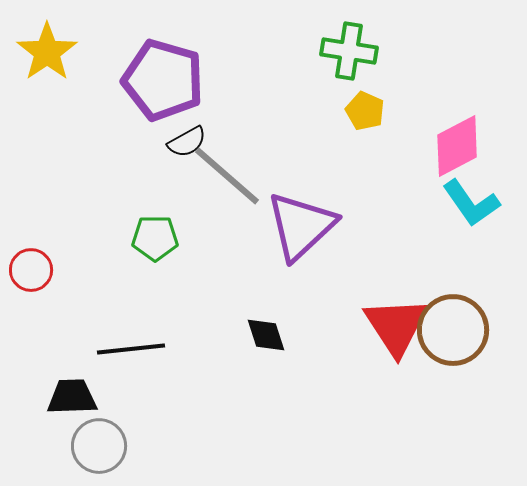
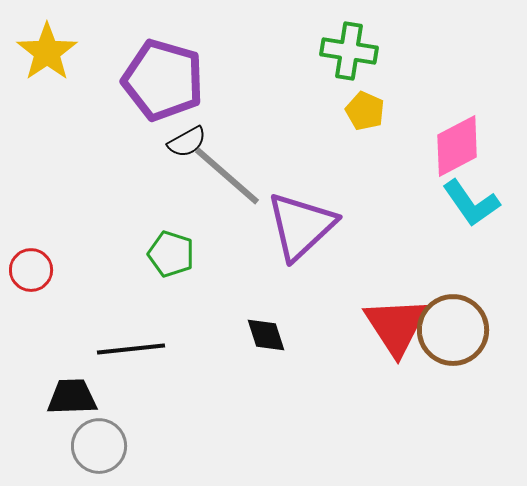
green pentagon: moved 16 px right, 16 px down; rotated 18 degrees clockwise
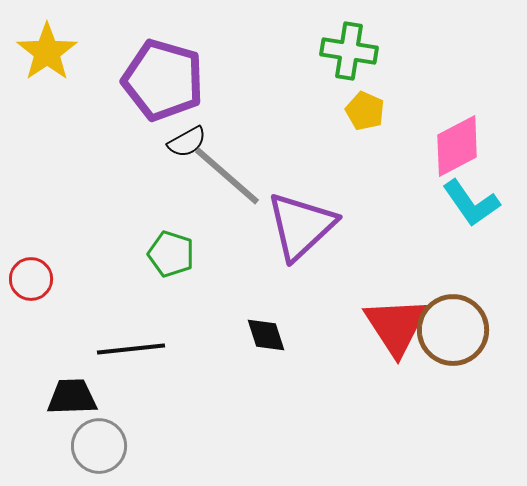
red circle: moved 9 px down
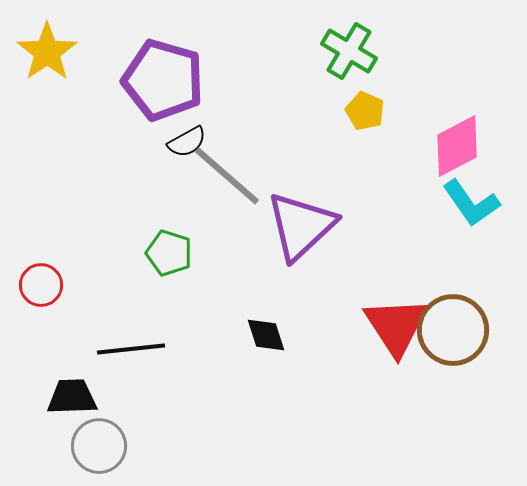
green cross: rotated 22 degrees clockwise
green pentagon: moved 2 px left, 1 px up
red circle: moved 10 px right, 6 px down
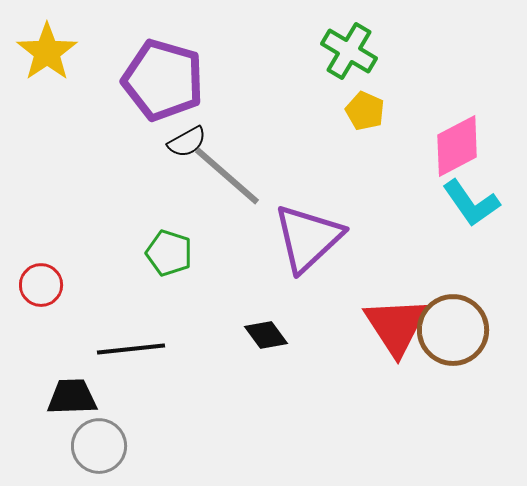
purple triangle: moved 7 px right, 12 px down
black diamond: rotated 18 degrees counterclockwise
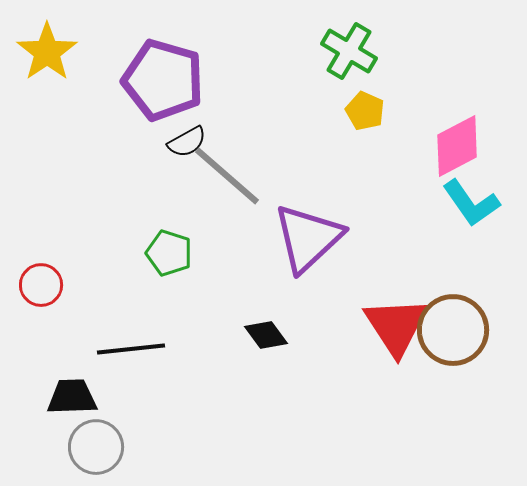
gray circle: moved 3 px left, 1 px down
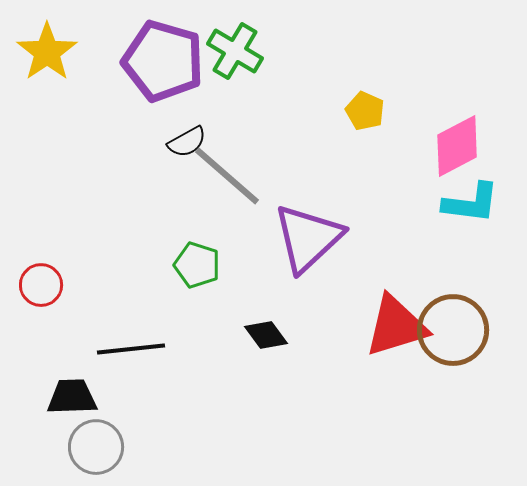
green cross: moved 114 px left
purple pentagon: moved 19 px up
cyan L-shape: rotated 48 degrees counterclockwise
green pentagon: moved 28 px right, 12 px down
red triangle: rotated 46 degrees clockwise
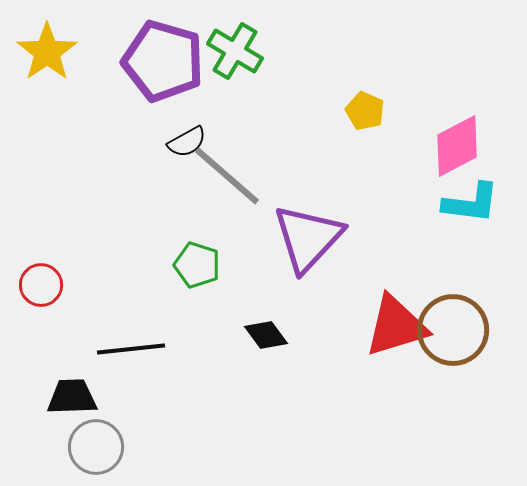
purple triangle: rotated 4 degrees counterclockwise
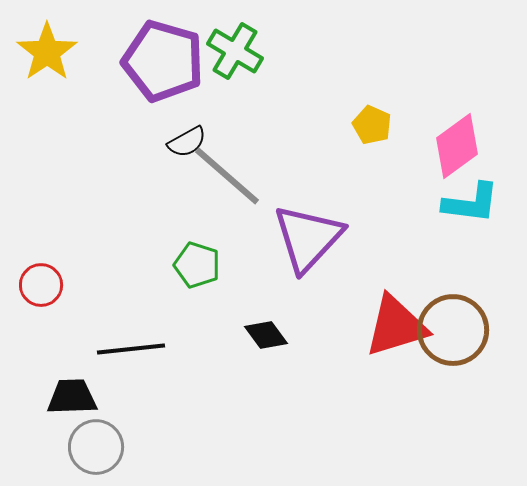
yellow pentagon: moved 7 px right, 14 px down
pink diamond: rotated 8 degrees counterclockwise
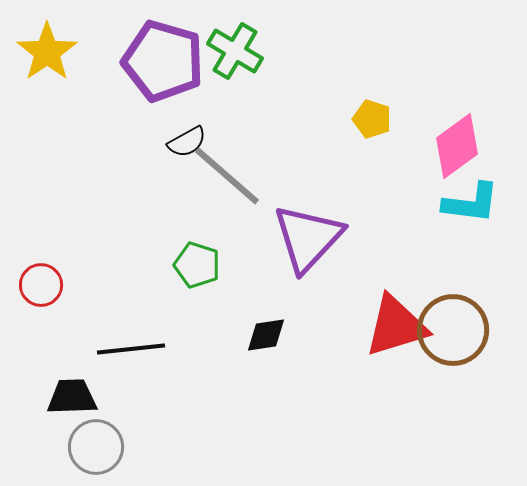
yellow pentagon: moved 6 px up; rotated 6 degrees counterclockwise
black diamond: rotated 63 degrees counterclockwise
